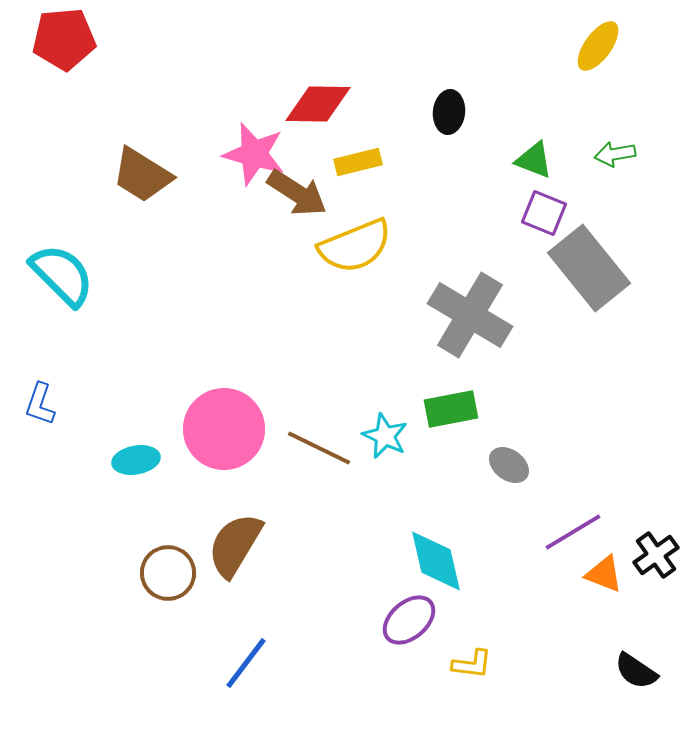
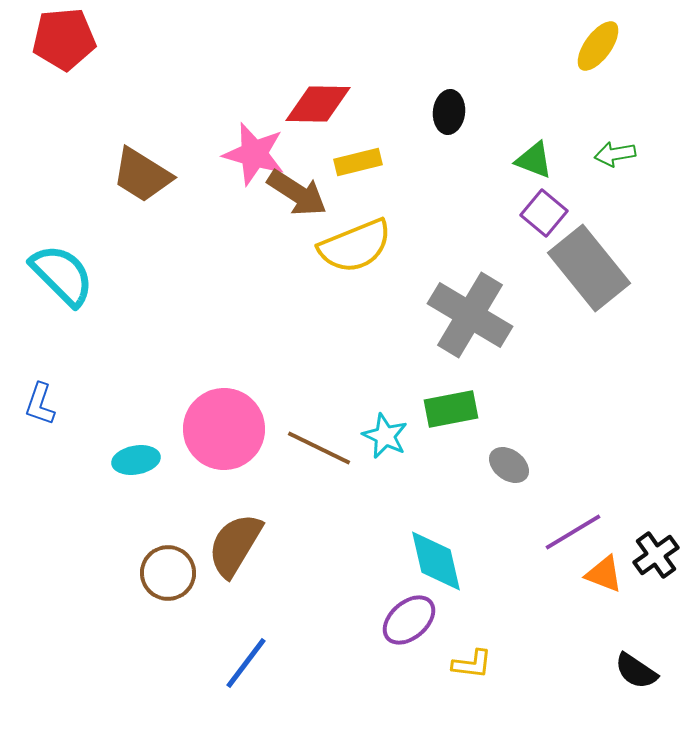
purple square: rotated 18 degrees clockwise
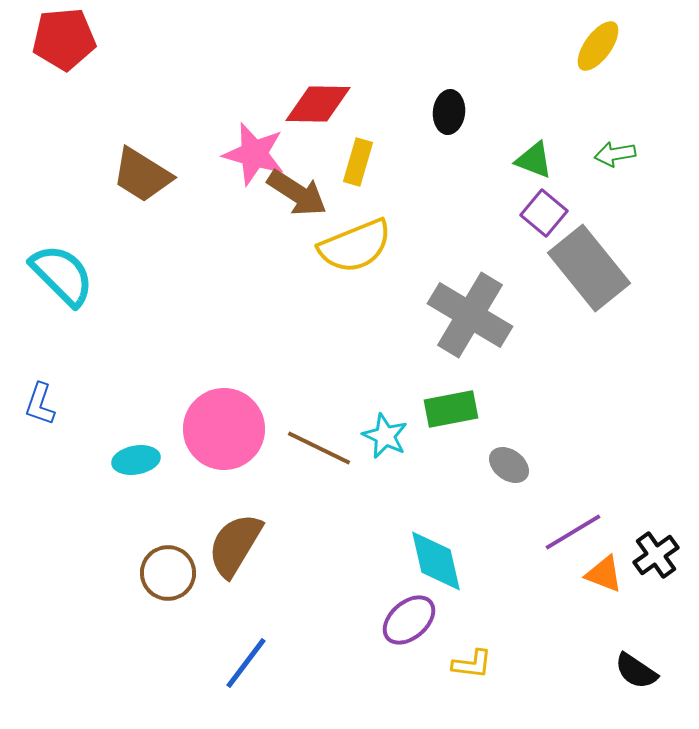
yellow rectangle: rotated 60 degrees counterclockwise
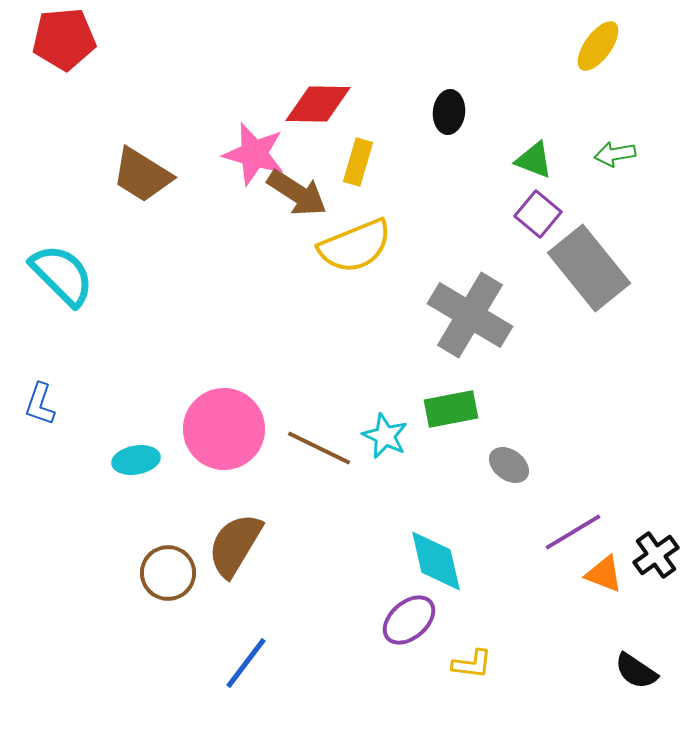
purple square: moved 6 px left, 1 px down
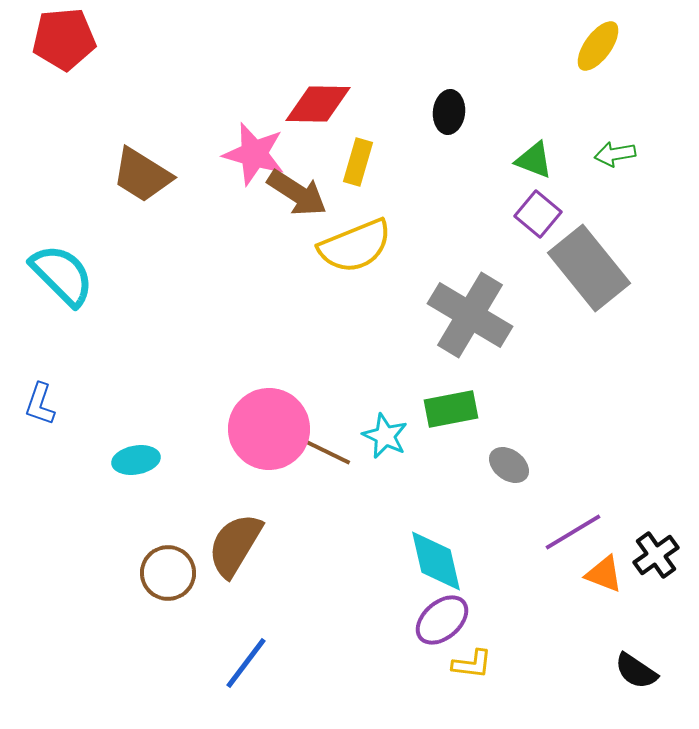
pink circle: moved 45 px right
purple ellipse: moved 33 px right
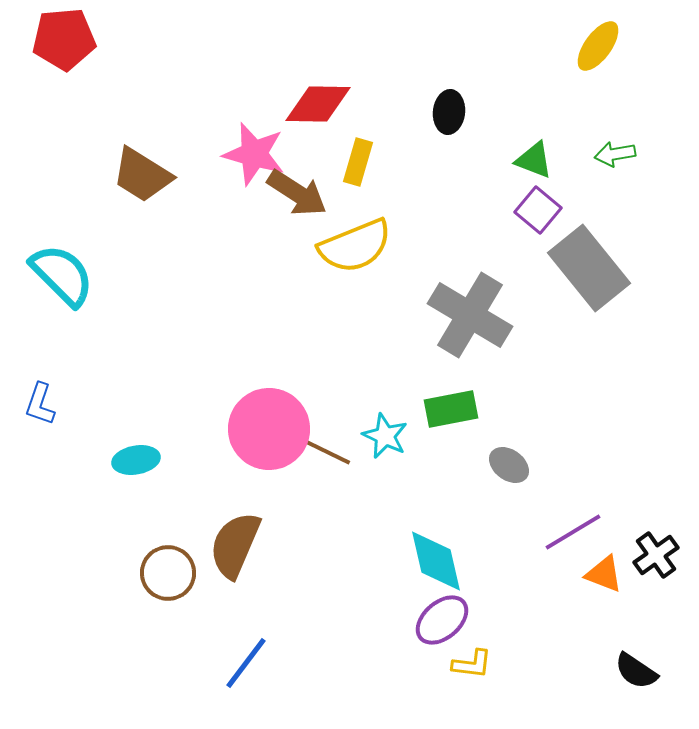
purple square: moved 4 px up
brown semicircle: rotated 8 degrees counterclockwise
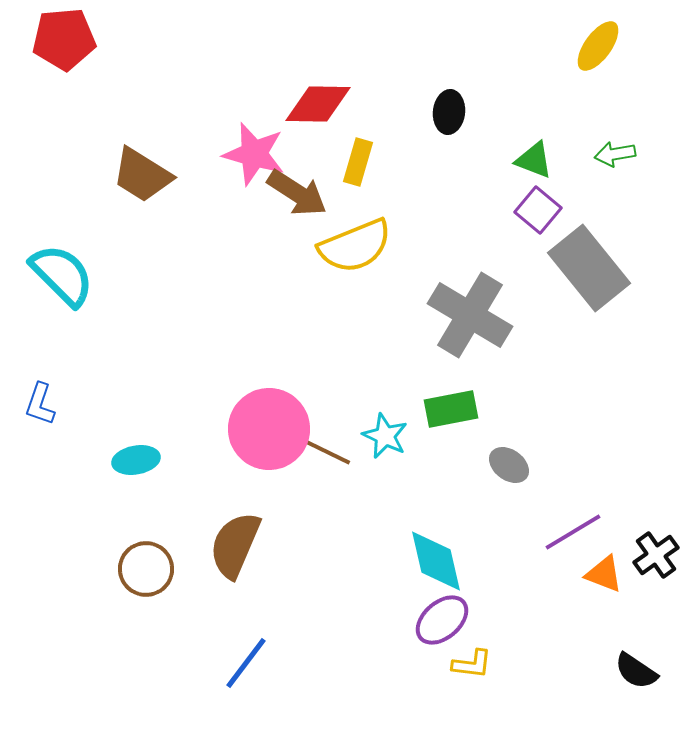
brown circle: moved 22 px left, 4 px up
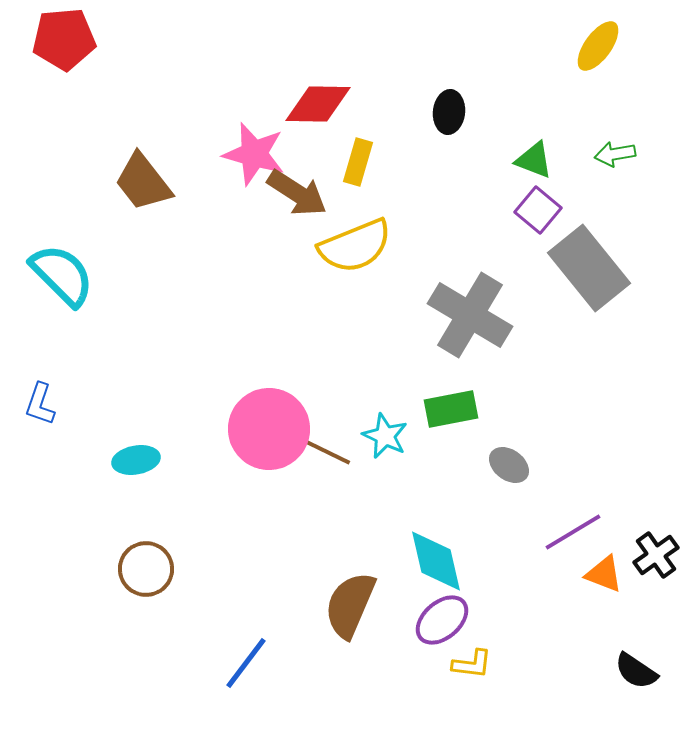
brown trapezoid: moved 1 px right, 7 px down; rotated 20 degrees clockwise
brown semicircle: moved 115 px right, 60 px down
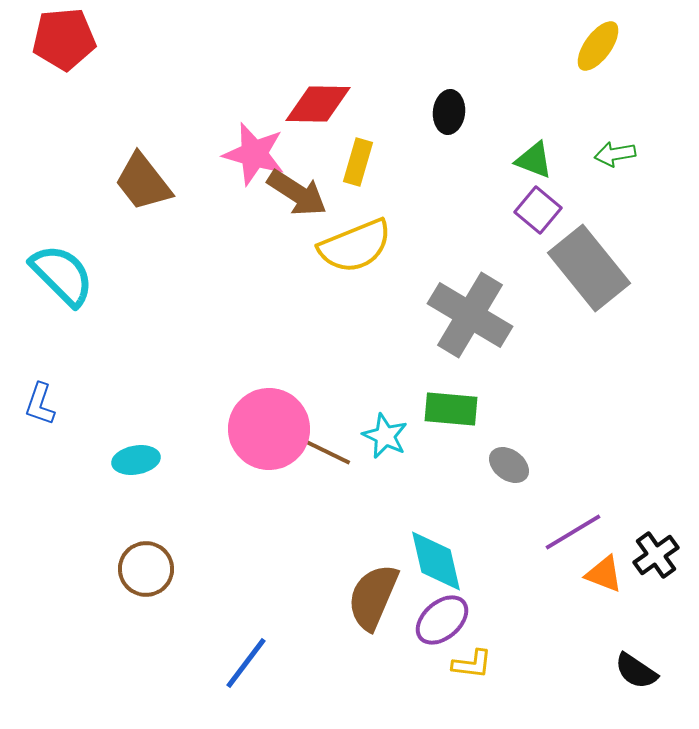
green rectangle: rotated 16 degrees clockwise
brown semicircle: moved 23 px right, 8 px up
